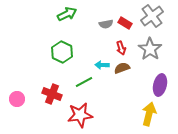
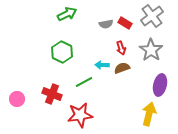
gray star: moved 1 px right, 1 px down
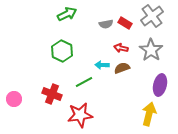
red arrow: rotated 120 degrees clockwise
green hexagon: moved 1 px up
pink circle: moved 3 px left
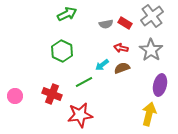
cyan arrow: rotated 40 degrees counterclockwise
pink circle: moved 1 px right, 3 px up
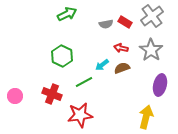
red rectangle: moved 1 px up
green hexagon: moved 5 px down
yellow arrow: moved 3 px left, 3 px down
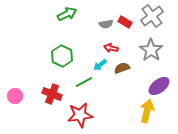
red arrow: moved 10 px left
cyan arrow: moved 2 px left
purple ellipse: moved 1 px left, 1 px down; rotated 40 degrees clockwise
yellow arrow: moved 1 px right, 6 px up
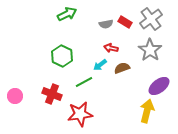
gray cross: moved 1 px left, 3 px down
gray star: moved 1 px left
red star: moved 1 px up
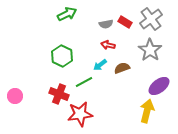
red arrow: moved 3 px left, 3 px up
red cross: moved 7 px right
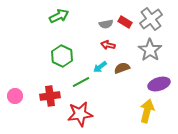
green arrow: moved 8 px left, 2 px down
cyan arrow: moved 2 px down
green line: moved 3 px left
purple ellipse: moved 2 px up; rotated 20 degrees clockwise
red cross: moved 9 px left, 2 px down; rotated 30 degrees counterclockwise
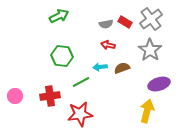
green hexagon: rotated 20 degrees counterclockwise
cyan arrow: rotated 32 degrees clockwise
